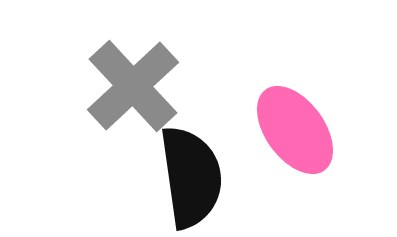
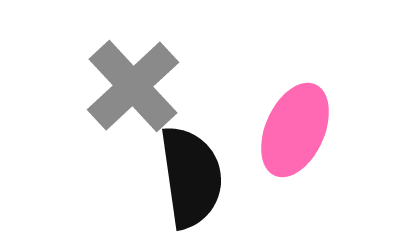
pink ellipse: rotated 60 degrees clockwise
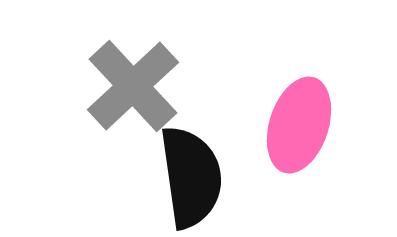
pink ellipse: moved 4 px right, 5 px up; rotated 6 degrees counterclockwise
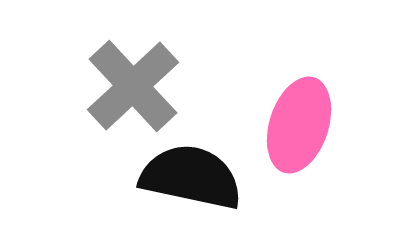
black semicircle: rotated 70 degrees counterclockwise
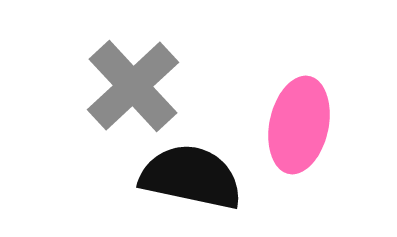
pink ellipse: rotated 6 degrees counterclockwise
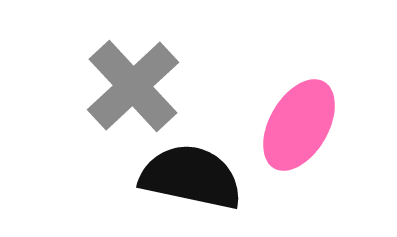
pink ellipse: rotated 18 degrees clockwise
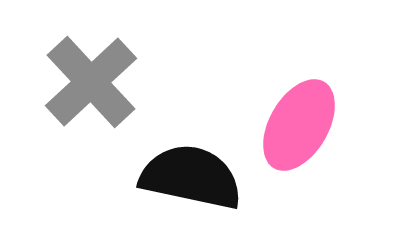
gray cross: moved 42 px left, 4 px up
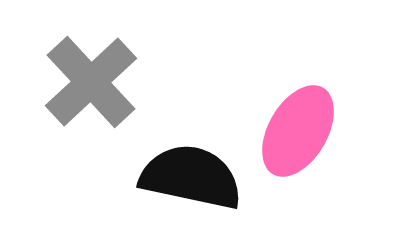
pink ellipse: moved 1 px left, 6 px down
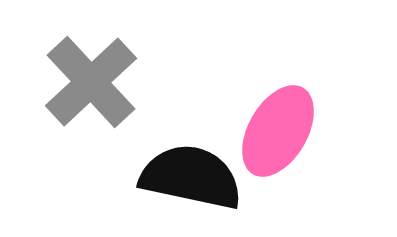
pink ellipse: moved 20 px left
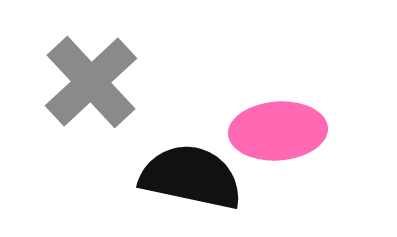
pink ellipse: rotated 56 degrees clockwise
